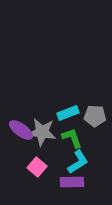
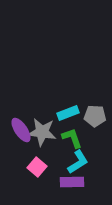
purple ellipse: rotated 20 degrees clockwise
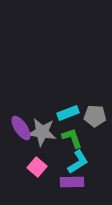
purple ellipse: moved 2 px up
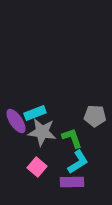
cyan rectangle: moved 33 px left
purple ellipse: moved 5 px left, 7 px up
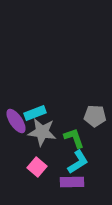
green L-shape: moved 2 px right
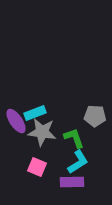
pink square: rotated 18 degrees counterclockwise
